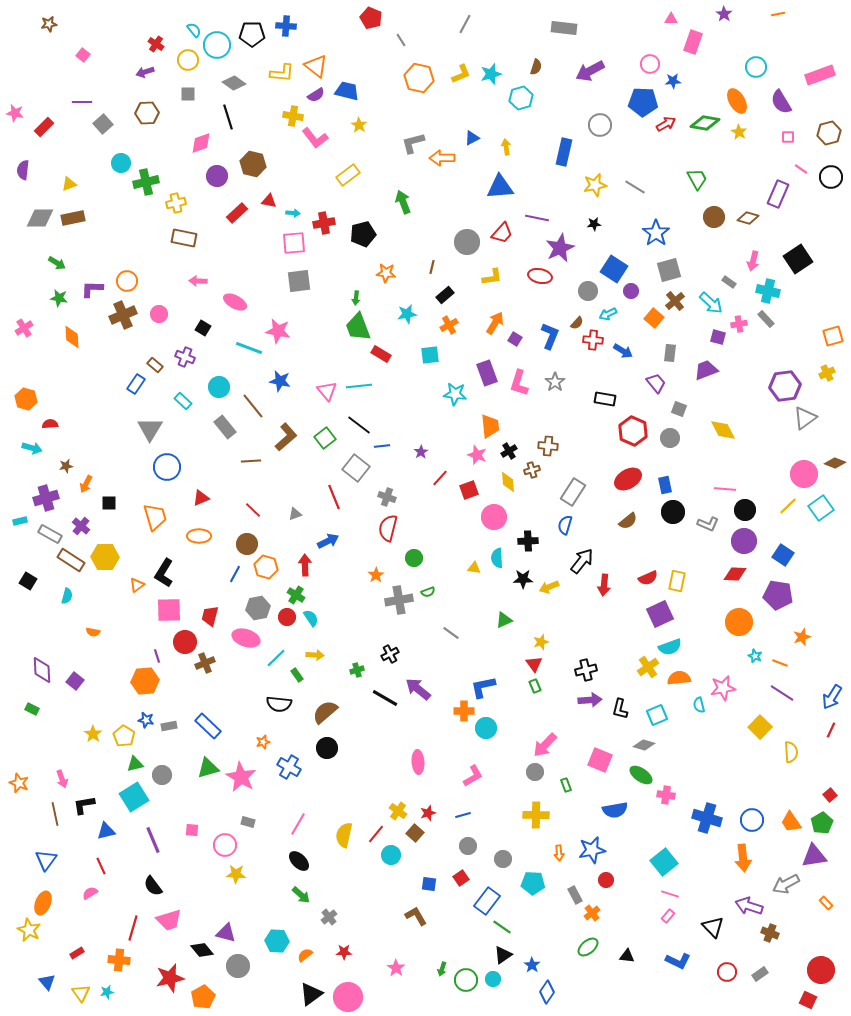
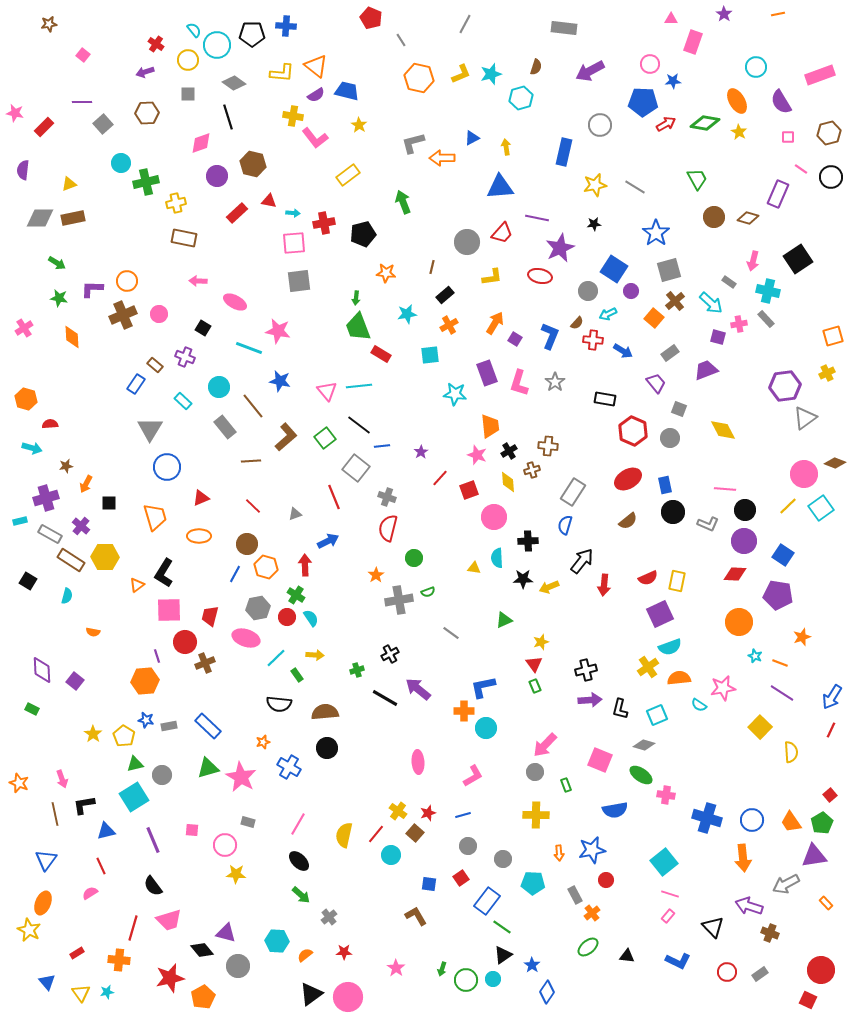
gray rectangle at (670, 353): rotated 48 degrees clockwise
red line at (253, 510): moved 4 px up
cyan semicircle at (699, 705): rotated 42 degrees counterclockwise
brown semicircle at (325, 712): rotated 36 degrees clockwise
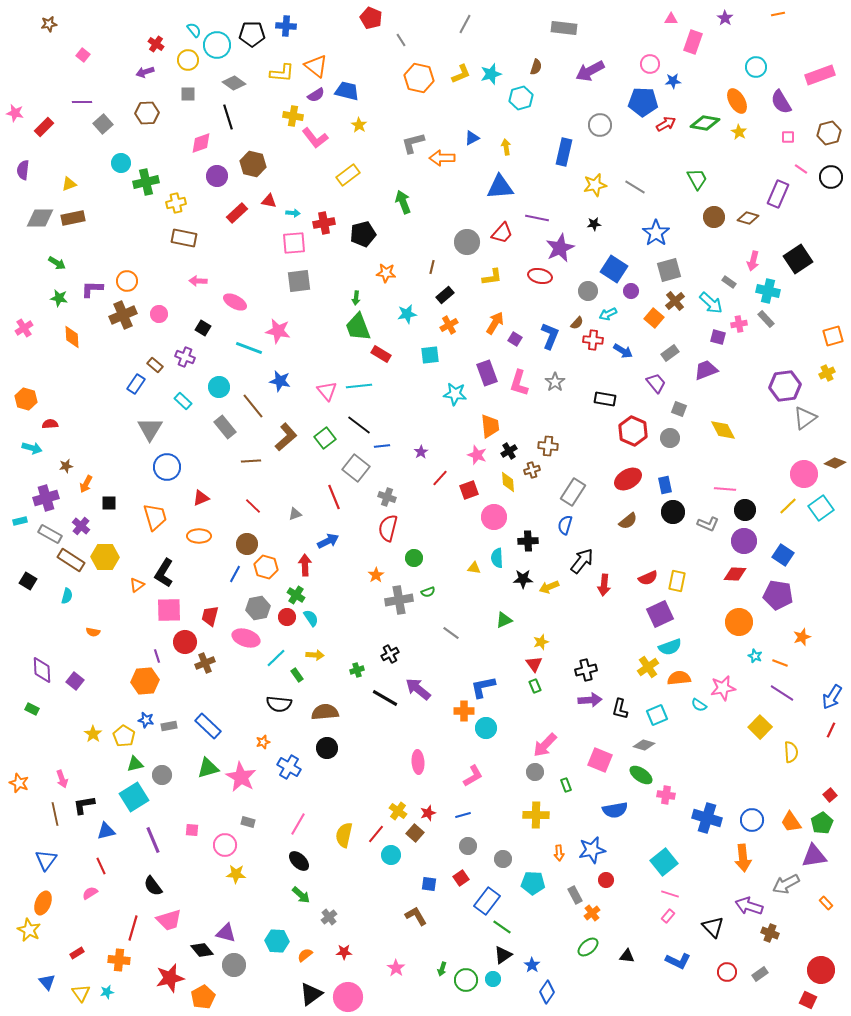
purple star at (724, 14): moved 1 px right, 4 px down
gray circle at (238, 966): moved 4 px left, 1 px up
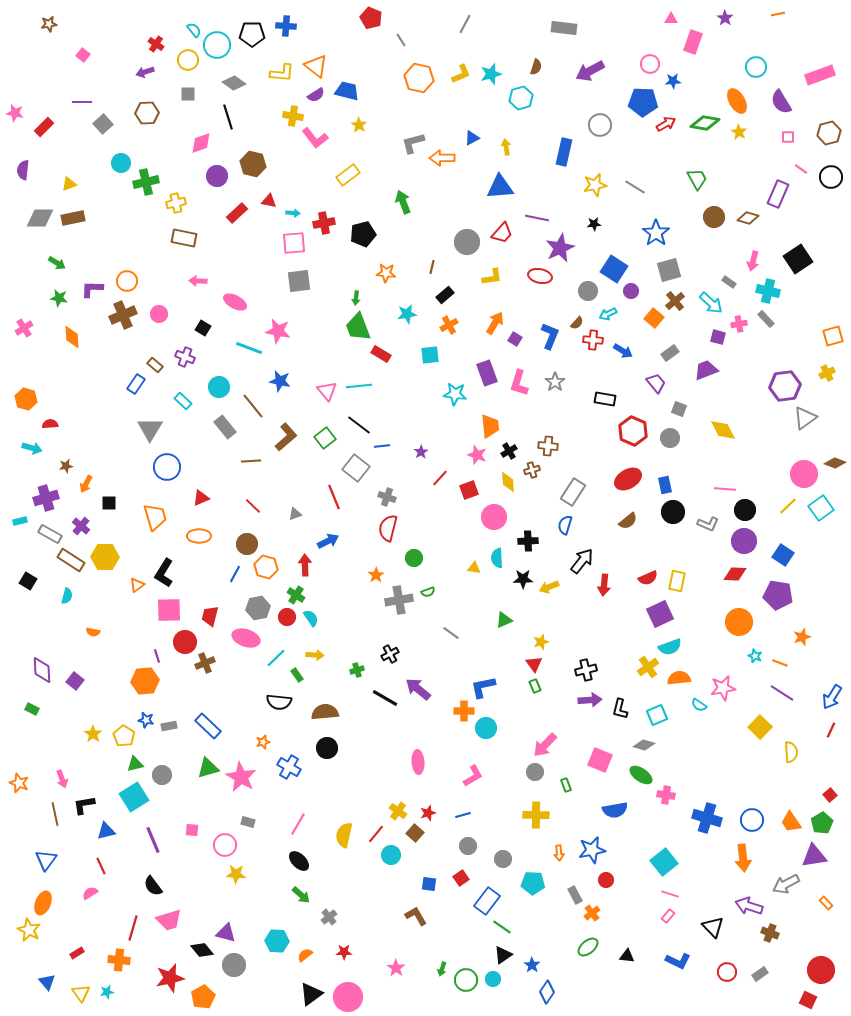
black semicircle at (279, 704): moved 2 px up
